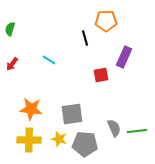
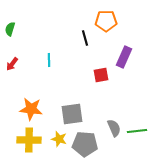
cyan line: rotated 56 degrees clockwise
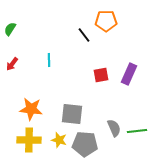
green semicircle: rotated 16 degrees clockwise
black line: moved 1 px left, 3 px up; rotated 21 degrees counterclockwise
purple rectangle: moved 5 px right, 17 px down
gray square: rotated 15 degrees clockwise
yellow star: moved 1 px down
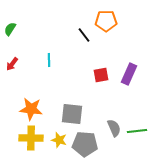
yellow cross: moved 2 px right, 2 px up
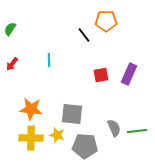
yellow star: moved 2 px left, 5 px up
gray pentagon: moved 2 px down
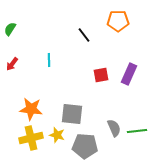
orange pentagon: moved 12 px right
yellow cross: rotated 15 degrees counterclockwise
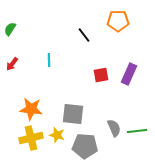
gray square: moved 1 px right
